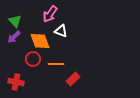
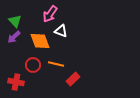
red circle: moved 6 px down
orange line: rotated 14 degrees clockwise
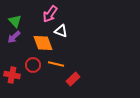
orange diamond: moved 3 px right, 2 px down
red cross: moved 4 px left, 7 px up
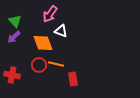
red circle: moved 6 px right
red rectangle: rotated 56 degrees counterclockwise
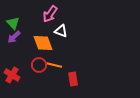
green triangle: moved 2 px left, 2 px down
orange line: moved 2 px left, 1 px down
red cross: rotated 21 degrees clockwise
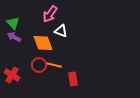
purple arrow: rotated 72 degrees clockwise
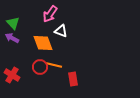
purple arrow: moved 2 px left, 1 px down
red circle: moved 1 px right, 2 px down
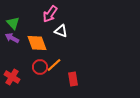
orange diamond: moved 6 px left
orange line: rotated 56 degrees counterclockwise
red cross: moved 2 px down
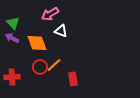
pink arrow: rotated 24 degrees clockwise
red cross: rotated 35 degrees counterclockwise
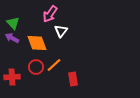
pink arrow: rotated 24 degrees counterclockwise
white triangle: rotated 48 degrees clockwise
red circle: moved 4 px left
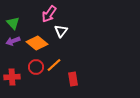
pink arrow: moved 1 px left
purple arrow: moved 1 px right, 3 px down; rotated 48 degrees counterclockwise
orange diamond: rotated 30 degrees counterclockwise
